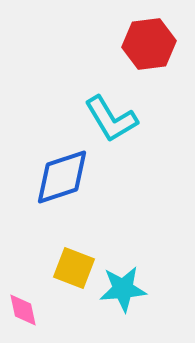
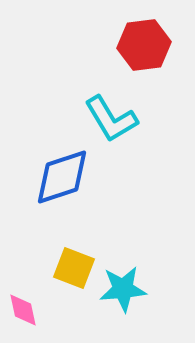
red hexagon: moved 5 px left, 1 px down
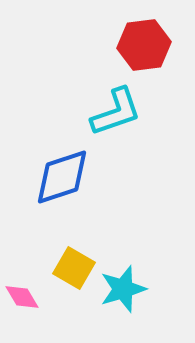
cyan L-shape: moved 5 px right, 7 px up; rotated 78 degrees counterclockwise
yellow square: rotated 9 degrees clockwise
cyan star: rotated 12 degrees counterclockwise
pink diamond: moved 1 px left, 13 px up; rotated 18 degrees counterclockwise
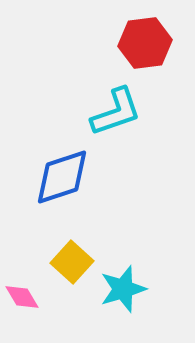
red hexagon: moved 1 px right, 2 px up
yellow square: moved 2 px left, 6 px up; rotated 12 degrees clockwise
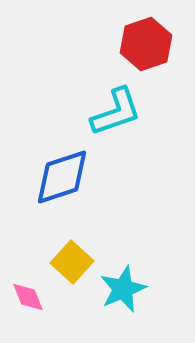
red hexagon: moved 1 px right, 1 px down; rotated 12 degrees counterclockwise
cyan star: rotated 6 degrees counterclockwise
pink diamond: moved 6 px right; rotated 9 degrees clockwise
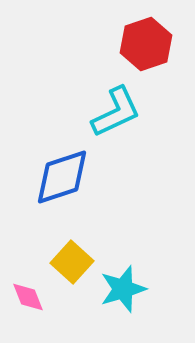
cyan L-shape: rotated 6 degrees counterclockwise
cyan star: rotated 6 degrees clockwise
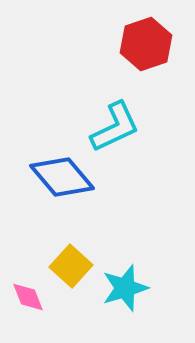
cyan L-shape: moved 1 px left, 15 px down
blue diamond: rotated 68 degrees clockwise
yellow square: moved 1 px left, 4 px down
cyan star: moved 2 px right, 1 px up
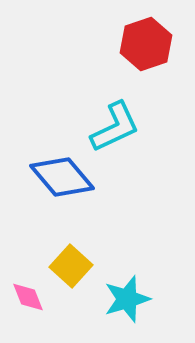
cyan star: moved 2 px right, 11 px down
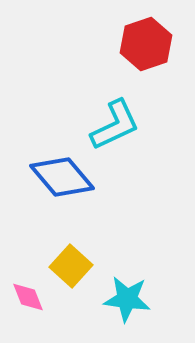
cyan L-shape: moved 2 px up
cyan star: rotated 24 degrees clockwise
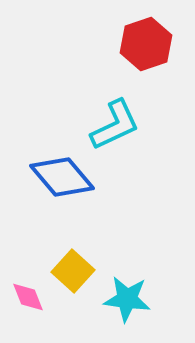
yellow square: moved 2 px right, 5 px down
